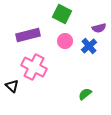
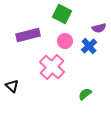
pink cross: moved 18 px right; rotated 15 degrees clockwise
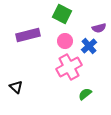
pink cross: moved 17 px right; rotated 20 degrees clockwise
black triangle: moved 4 px right, 1 px down
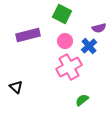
green semicircle: moved 3 px left, 6 px down
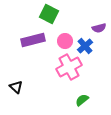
green square: moved 13 px left
purple rectangle: moved 5 px right, 5 px down
blue cross: moved 4 px left
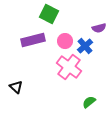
pink cross: rotated 25 degrees counterclockwise
green semicircle: moved 7 px right, 2 px down
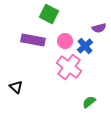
purple rectangle: rotated 25 degrees clockwise
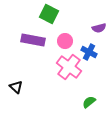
blue cross: moved 4 px right, 6 px down; rotated 21 degrees counterclockwise
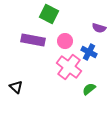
purple semicircle: rotated 32 degrees clockwise
green semicircle: moved 13 px up
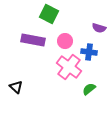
blue cross: rotated 21 degrees counterclockwise
